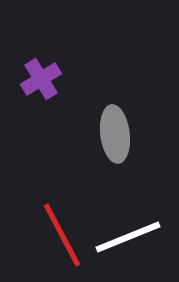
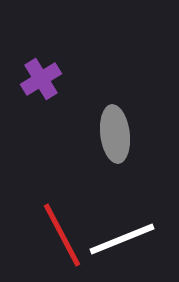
white line: moved 6 px left, 2 px down
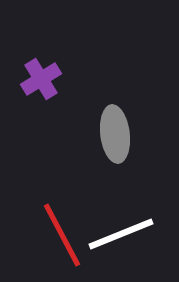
white line: moved 1 px left, 5 px up
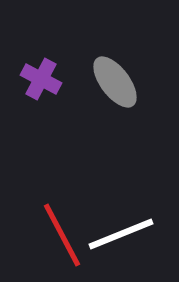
purple cross: rotated 30 degrees counterclockwise
gray ellipse: moved 52 px up; rotated 30 degrees counterclockwise
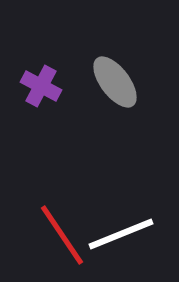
purple cross: moved 7 px down
red line: rotated 6 degrees counterclockwise
